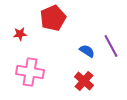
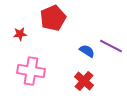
purple line: rotated 35 degrees counterclockwise
pink cross: moved 1 px right, 1 px up
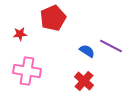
pink cross: moved 4 px left
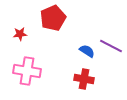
red cross: moved 2 px up; rotated 30 degrees counterclockwise
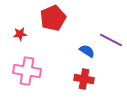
purple line: moved 6 px up
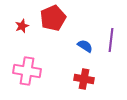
red star: moved 2 px right, 8 px up; rotated 16 degrees counterclockwise
purple line: rotated 70 degrees clockwise
blue semicircle: moved 2 px left, 5 px up
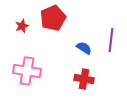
blue semicircle: moved 1 px left, 2 px down
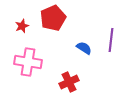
pink cross: moved 1 px right, 9 px up
red cross: moved 15 px left, 3 px down; rotated 36 degrees counterclockwise
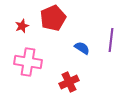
blue semicircle: moved 2 px left
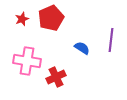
red pentagon: moved 2 px left
red star: moved 7 px up
pink cross: moved 1 px left, 1 px up
red cross: moved 13 px left, 5 px up
